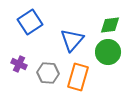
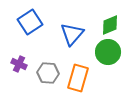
green diamond: rotated 15 degrees counterclockwise
blue triangle: moved 6 px up
orange rectangle: moved 1 px down
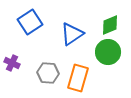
blue triangle: rotated 15 degrees clockwise
purple cross: moved 7 px left, 1 px up
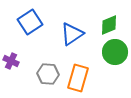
green diamond: moved 1 px left
green circle: moved 7 px right
purple cross: moved 1 px left, 2 px up
gray hexagon: moved 1 px down
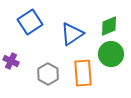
green diamond: moved 1 px down
green circle: moved 4 px left, 2 px down
gray hexagon: rotated 25 degrees clockwise
orange rectangle: moved 5 px right, 5 px up; rotated 20 degrees counterclockwise
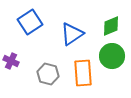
green diamond: moved 2 px right
green circle: moved 1 px right, 2 px down
gray hexagon: rotated 15 degrees counterclockwise
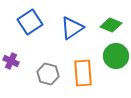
green diamond: moved 1 px up; rotated 45 degrees clockwise
blue triangle: moved 6 px up
green circle: moved 4 px right
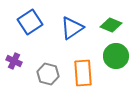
purple cross: moved 3 px right
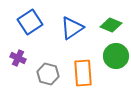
purple cross: moved 4 px right, 3 px up
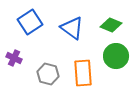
blue triangle: rotated 50 degrees counterclockwise
purple cross: moved 4 px left
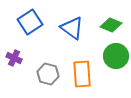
orange rectangle: moved 1 px left, 1 px down
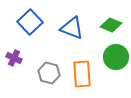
blue square: rotated 10 degrees counterclockwise
blue triangle: rotated 15 degrees counterclockwise
green circle: moved 1 px down
gray hexagon: moved 1 px right, 1 px up
